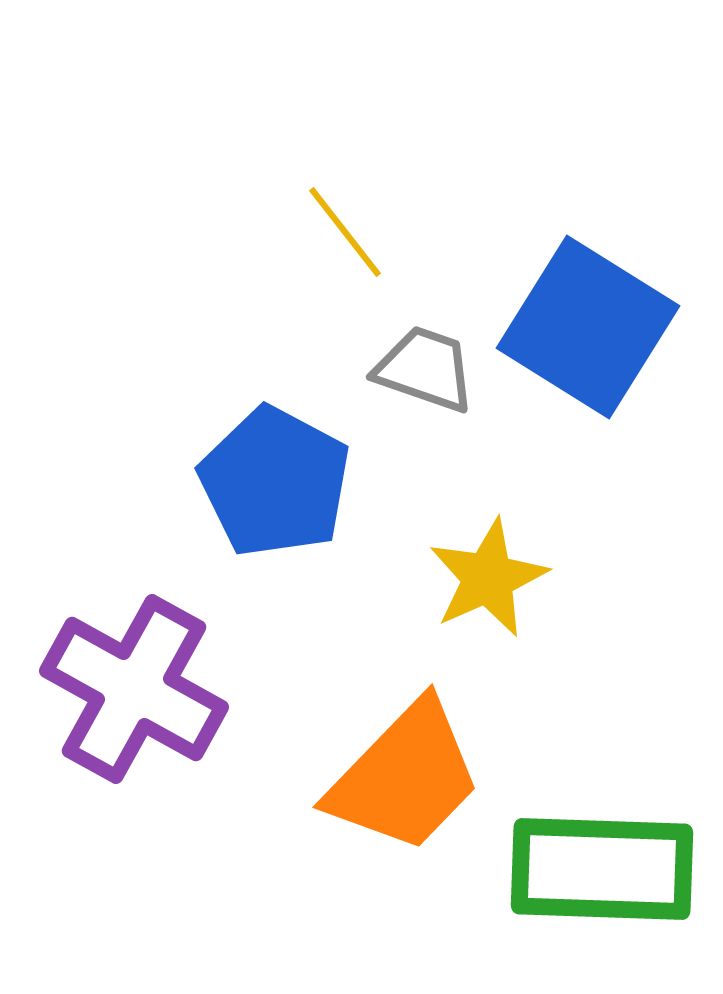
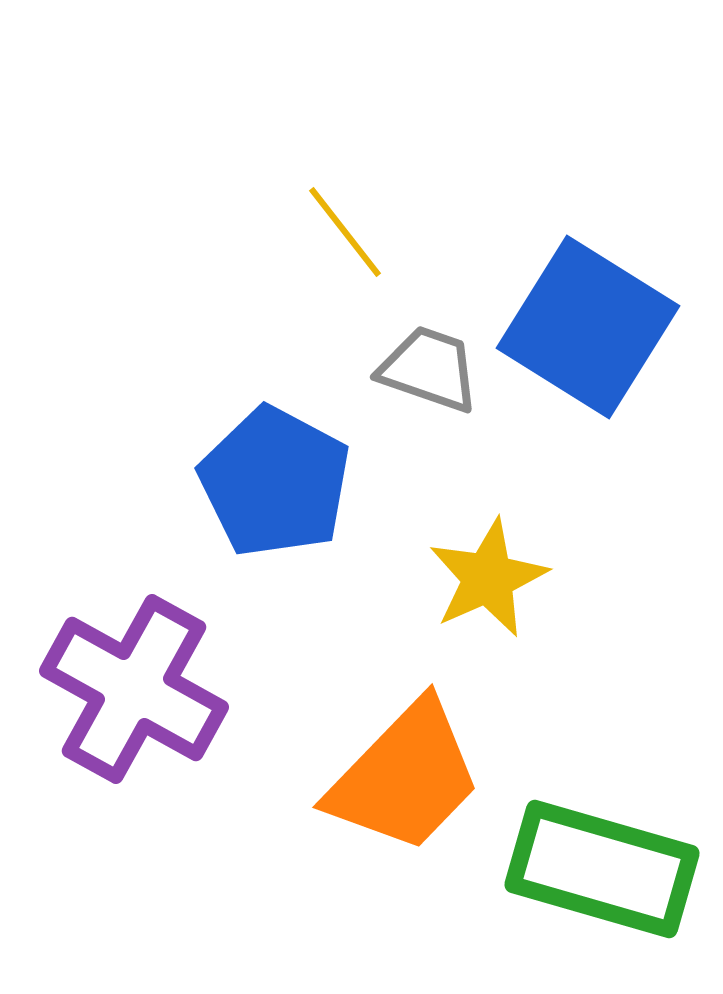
gray trapezoid: moved 4 px right
green rectangle: rotated 14 degrees clockwise
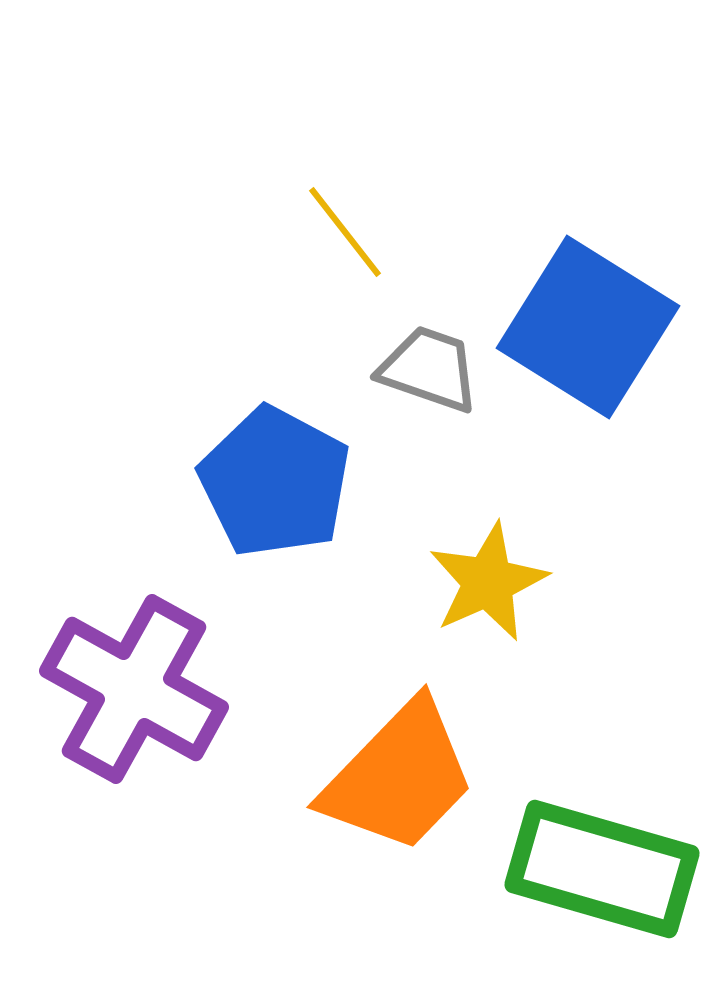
yellow star: moved 4 px down
orange trapezoid: moved 6 px left
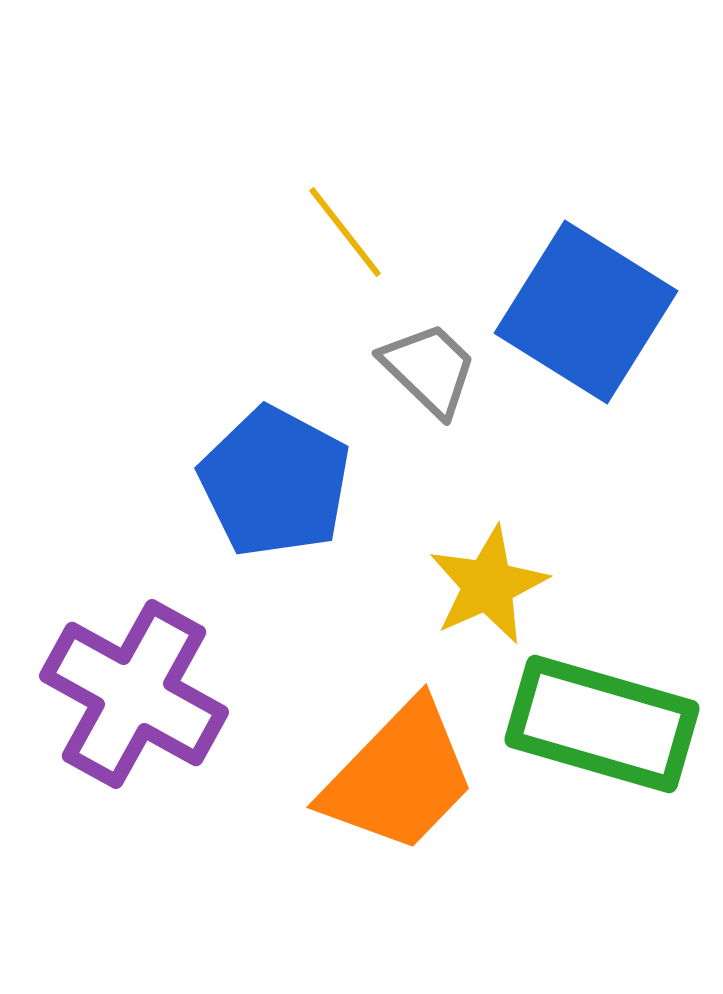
blue square: moved 2 px left, 15 px up
gray trapezoid: rotated 25 degrees clockwise
yellow star: moved 3 px down
purple cross: moved 5 px down
green rectangle: moved 145 px up
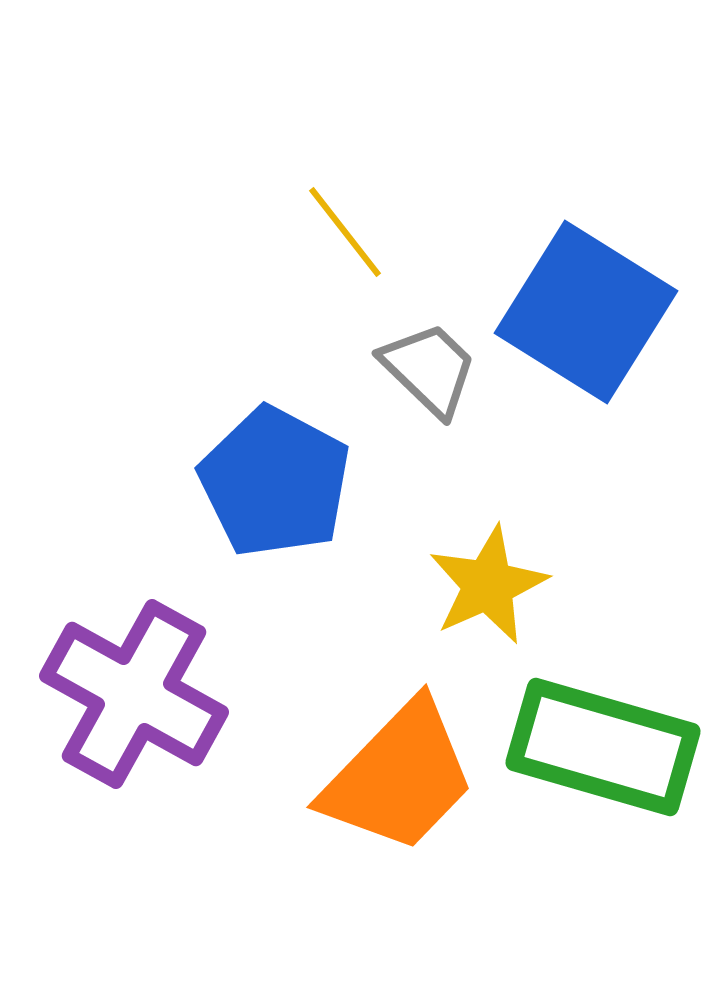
green rectangle: moved 1 px right, 23 px down
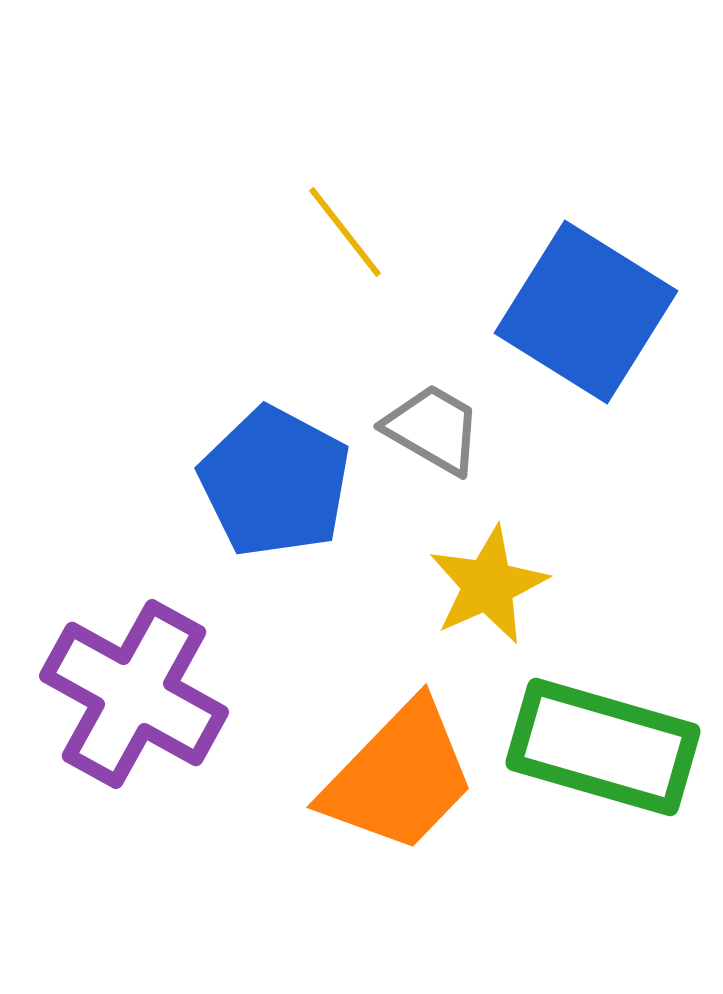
gray trapezoid: moved 4 px right, 60 px down; rotated 14 degrees counterclockwise
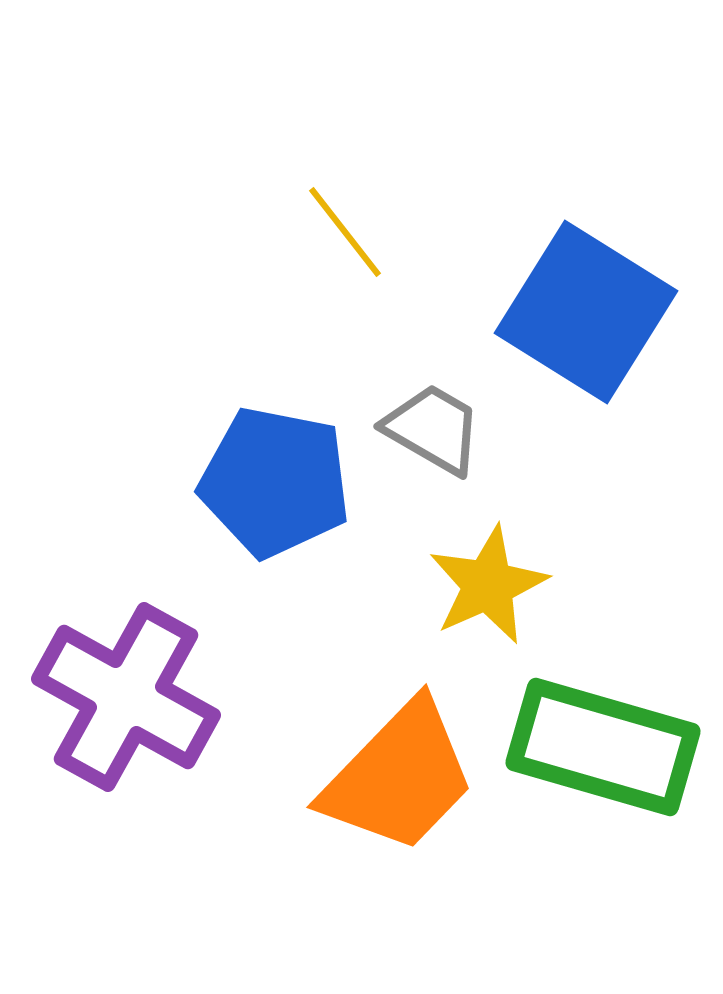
blue pentagon: rotated 17 degrees counterclockwise
purple cross: moved 8 px left, 3 px down
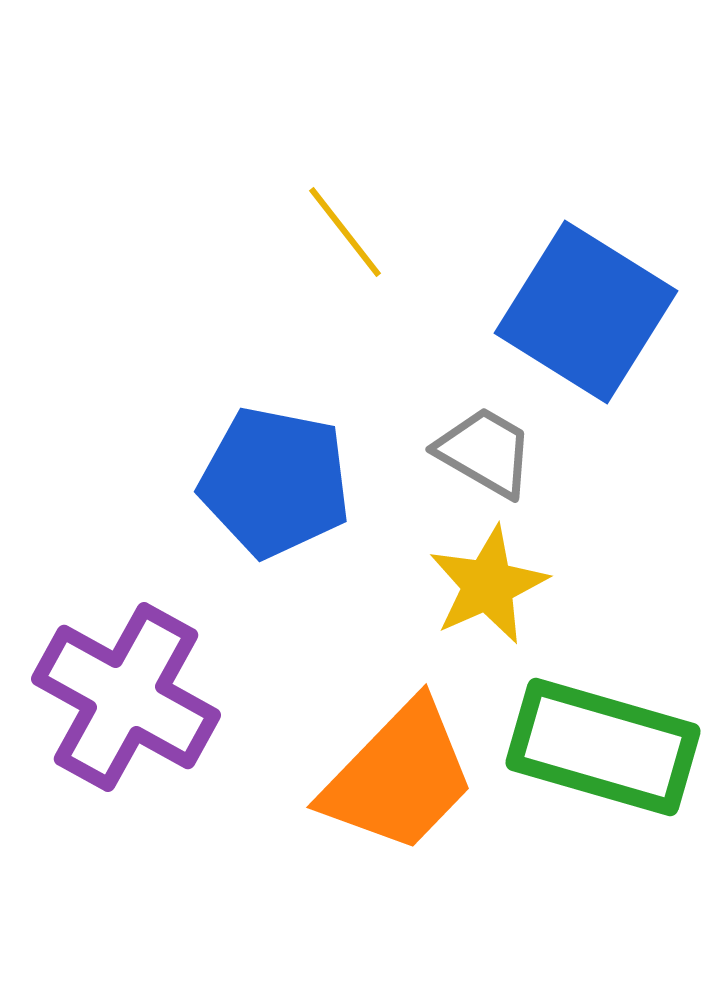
gray trapezoid: moved 52 px right, 23 px down
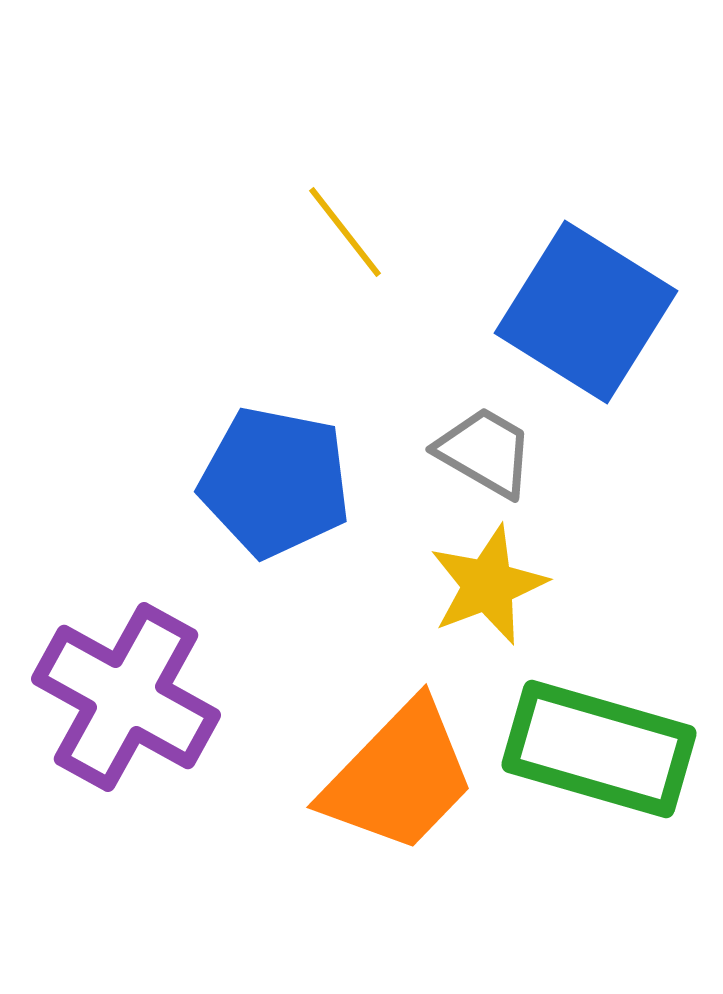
yellow star: rotated 3 degrees clockwise
green rectangle: moved 4 px left, 2 px down
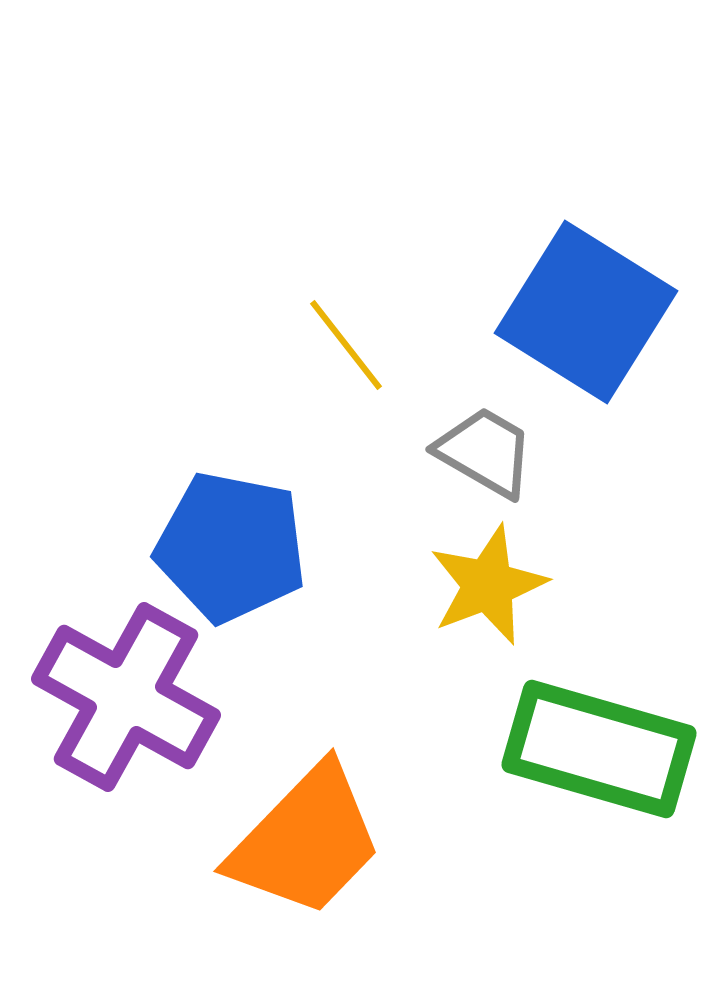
yellow line: moved 1 px right, 113 px down
blue pentagon: moved 44 px left, 65 px down
orange trapezoid: moved 93 px left, 64 px down
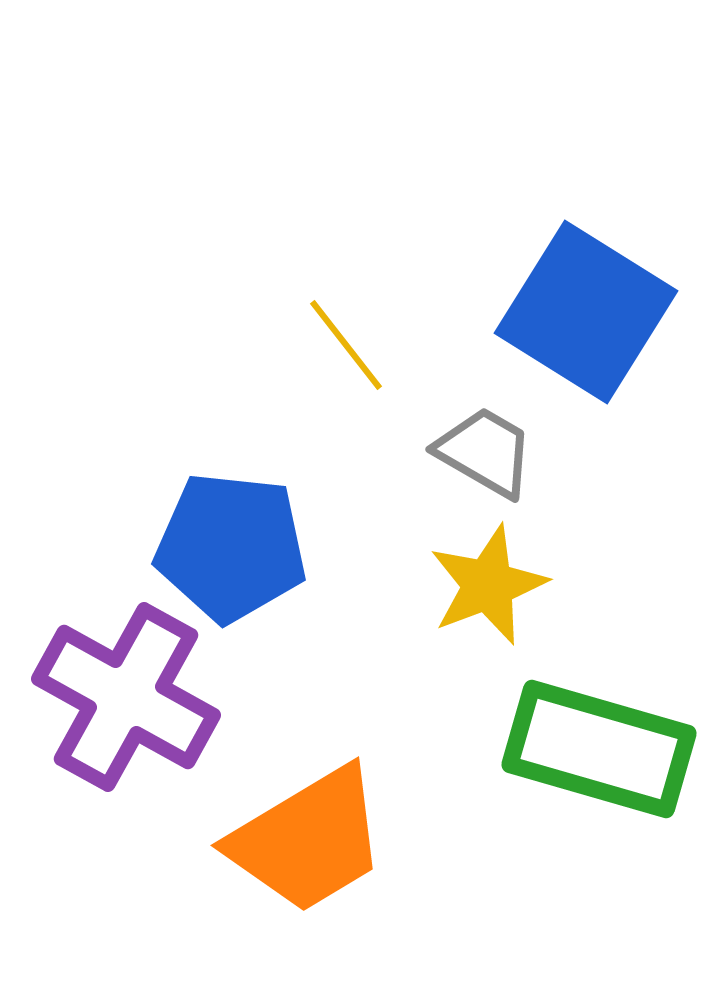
blue pentagon: rotated 5 degrees counterclockwise
orange trapezoid: moved 2 px right, 1 px up; rotated 15 degrees clockwise
